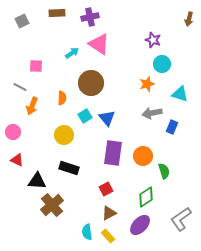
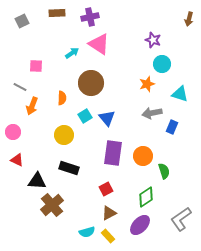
cyan semicircle: rotated 98 degrees counterclockwise
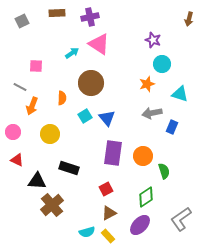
yellow circle: moved 14 px left, 1 px up
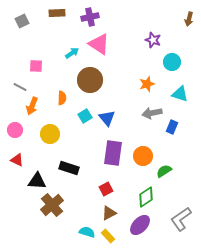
cyan circle: moved 10 px right, 2 px up
brown circle: moved 1 px left, 3 px up
pink circle: moved 2 px right, 2 px up
green semicircle: rotated 105 degrees counterclockwise
cyan semicircle: rotated 147 degrees counterclockwise
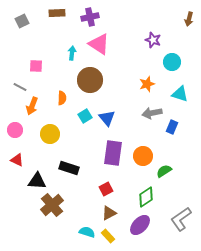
cyan arrow: rotated 48 degrees counterclockwise
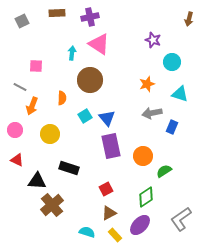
purple rectangle: moved 2 px left, 7 px up; rotated 20 degrees counterclockwise
yellow rectangle: moved 7 px right, 1 px up
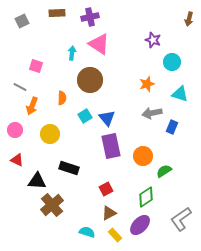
pink square: rotated 16 degrees clockwise
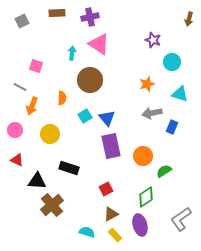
brown triangle: moved 2 px right, 1 px down
purple ellipse: rotated 60 degrees counterclockwise
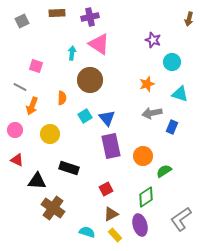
brown cross: moved 1 px right, 3 px down; rotated 15 degrees counterclockwise
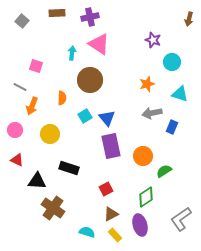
gray square: rotated 24 degrees counterclockwise
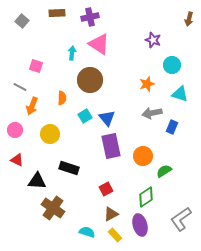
cyan circle: moved 3 px down
